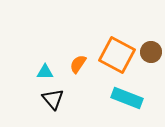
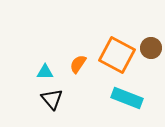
brown circle: moved 4 px up
black triangle: moved 1 px left
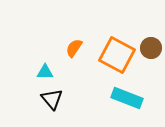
orange semicircle: moved 4 px left, 16 px up
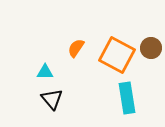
orange semicircle: moved 2 px right
cyan rectangle: rotated 60 degrees clockwise
